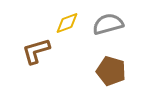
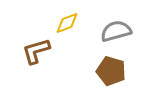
gray semicircle: moved 8 px right, 7 px down
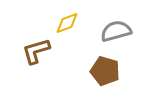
brown pentagon: moved 6 px left
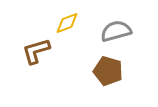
brown pentagon: moved 3 px right
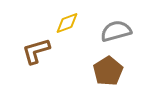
brown pentagon: rotated 24 degrees clockwise
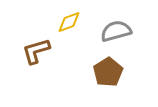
yellow diamond: moved 2 px right, 1 px up
brown pentagon: moved 1 px down
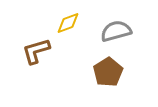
yellow diamond: moved 1 px left, 1 px down
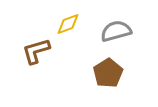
yellow diamond: moved 1 px down
brown pentagon: moved 1 px down
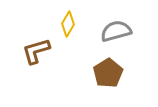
yellow diamond: rotated 40 degrees counterclockwise
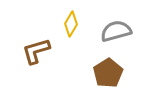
yellow diamond: moved 3 px right
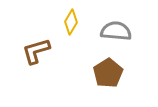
yellow diamond: moved 2 px up
gray semicircle: rotated 20 degrees clockwise
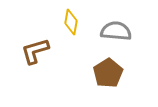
yellow diamond: rotated 20 degrees counterclockwise
brown L-shape: moved 1 px left
